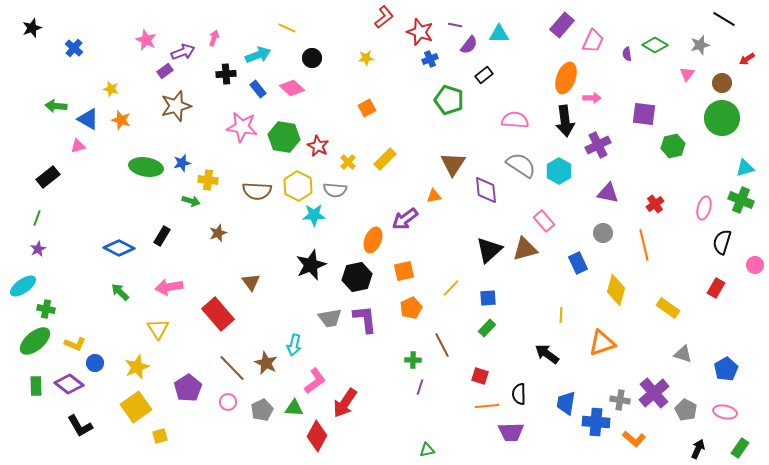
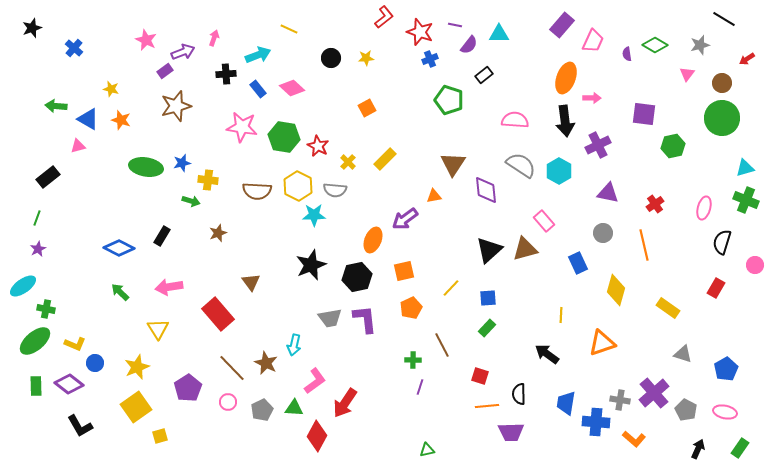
yellow line at (287, 28): moved 2 px right, 1 px down
black circle at (312, 58): moved 19 px right
green cross at (741, 200): moved 5 px right
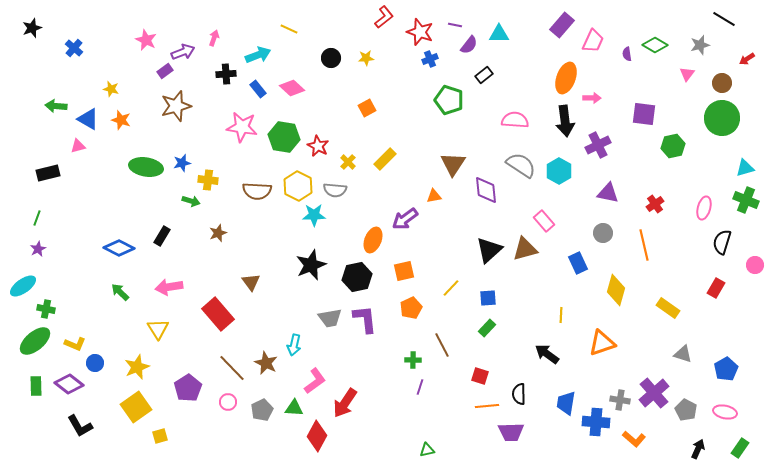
black rectangle at (48, 177): moved 4 px up; rotated 25 degrees clockwise
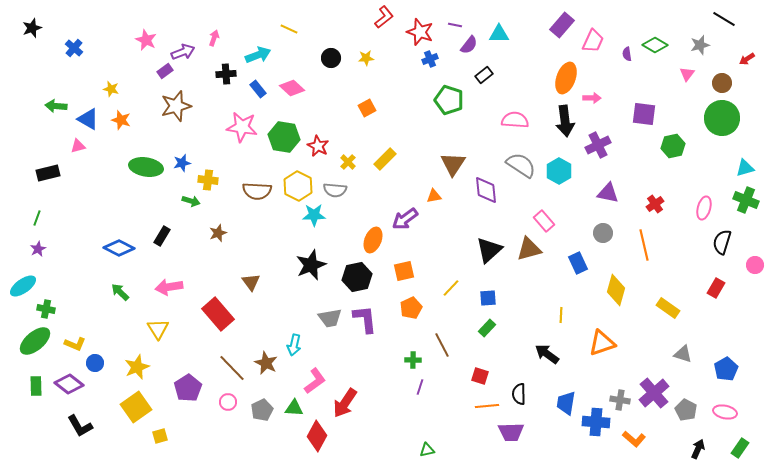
brown triangle at (525, 249): moved 4 px right
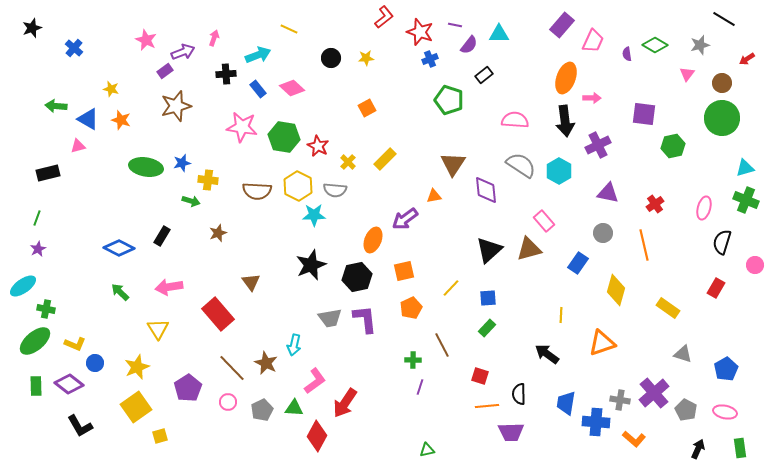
blue rectangle at (578, 263): rotated 60 degrees clockwise
green rectangle at (740, 448): rotated 42 degrees counterclockwise
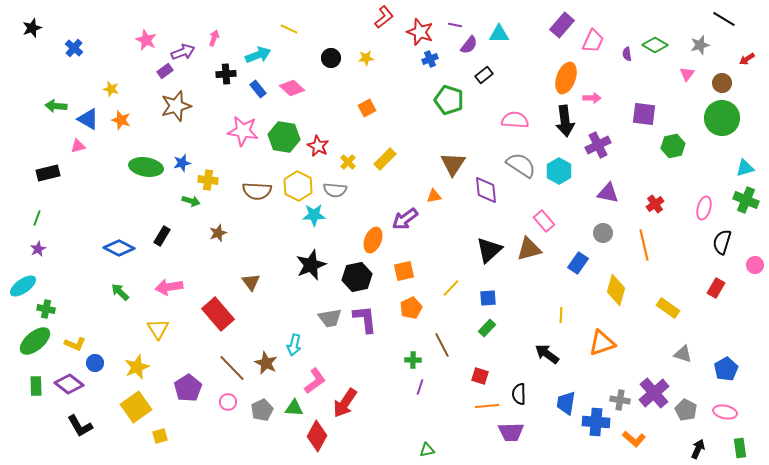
pink star at (242, 127): moved 1 px right, 4 px down
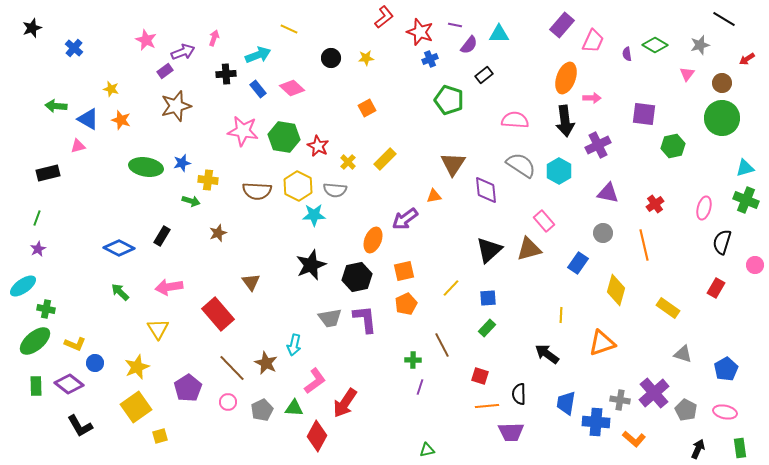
orange pentagon at (411, 308): moved 5 px left, 4 px up
